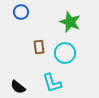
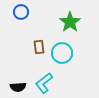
green star: rotated 15 degrees clockwise
cyan circle: moved 3 px left
cyan L-shape: moved 8 px left; rotated 70 degrees clockwise
black semicircle: rotated 42 degrees counterclockwise
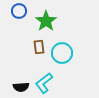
blue circle: moved 2 px left, 1 px up
green star: moved 24 px left, 1 px up
black semicircle: moved 3 px right
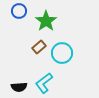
brown rectangle: rotated 56 degrees clockwise
black semicircle: moved 2 px left
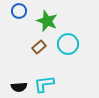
green star: moved 1 px right; rotated 15 degrees counterclockwise
cyan circle: moved 6 px right, 9 px up
cyan L-shape: moved 1 px down; rotated 30 degrees clockwise
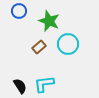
green star: moved 2 px right
black semicircle: moved 1 px right, 1 px up; rotated 119 degrees counterclockwise
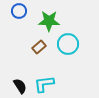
green star: rotated 20 degrees counterclockwise
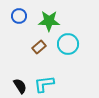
blue circle: moved 5 px down
